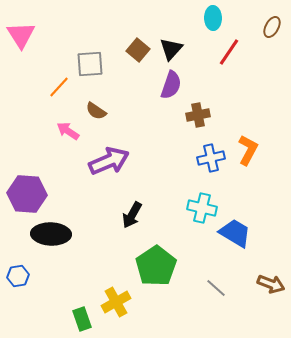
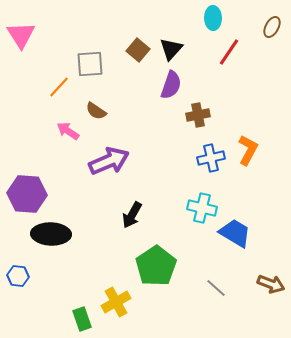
blue hexagon: rotated 15 degrees clockwise
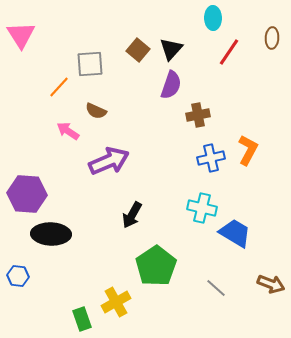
brown ellipse: moved 11 px down; rotated 25 degrees counterclockwise
brown semicircle: rotated 10 degrees counterclockwise
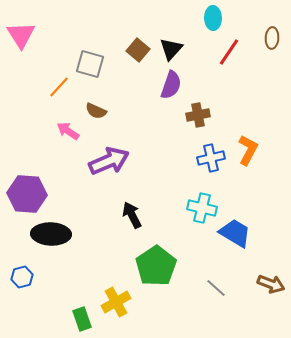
gray square: rotated 20 degrees clockwise
black arrow: rotated 124 degrees clockwise
blue hexagon: moved 4 px right, 1 px down; rotated 20 degrees counterclockwise
